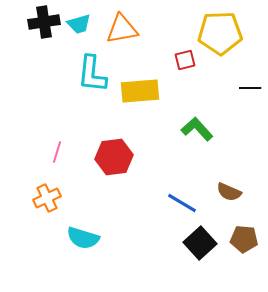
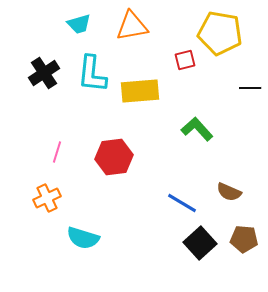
black cross: moved 51 px down; rotated 24 degrees counterclockwise
orange triangle: moved 10 px right, 3 px up
yellow pentagon: rotated 12 degrees clockwise
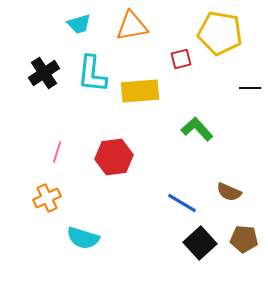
red square: moved 4 px left, 1 px up
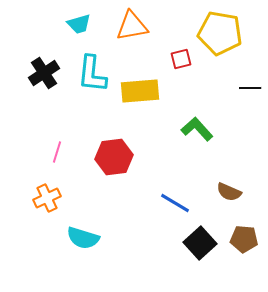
blue line: moved 7 px left
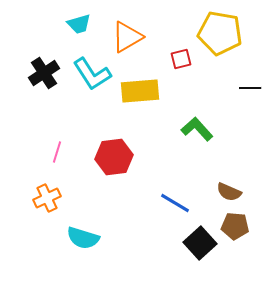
orange triangle: moved 5 px left, 11 px down; rotated 20 degrees counterclockwise
cyan L-shape: rotated 39 degrees counterclockwise
brown pentagon: moved 9 px left, 13 px up
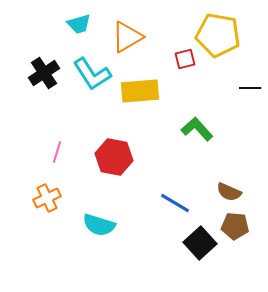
yellow pentagon: moved 2 px left, 2 px down
red square: moved 4 px right
red hexagon: rotated 18 degrees clockwise
cyan semicircle: moved 16 px right, 13 px up
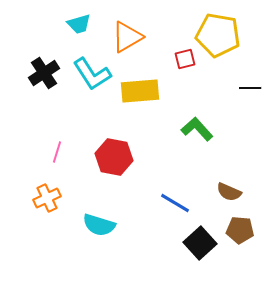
brown pentagon: moved 5 px right, 4 px down
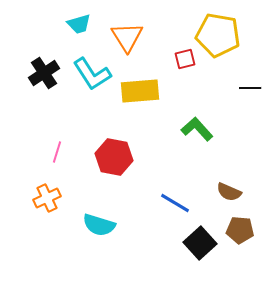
orange triangle: rotated 32 degrees counterclockwise
